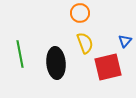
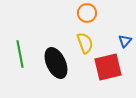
orange circle: moved 7 px right
black ellipse: rotated 20 degrees counterclockwise
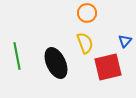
green line: moved 3 px left, 2 px down
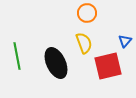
yellow semicircle: moved 1 px left
red square: moved 1 px up
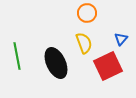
blue triangle: moved 4 px left, 2 px up
red square: rotated 12 degrees counterclockwise
